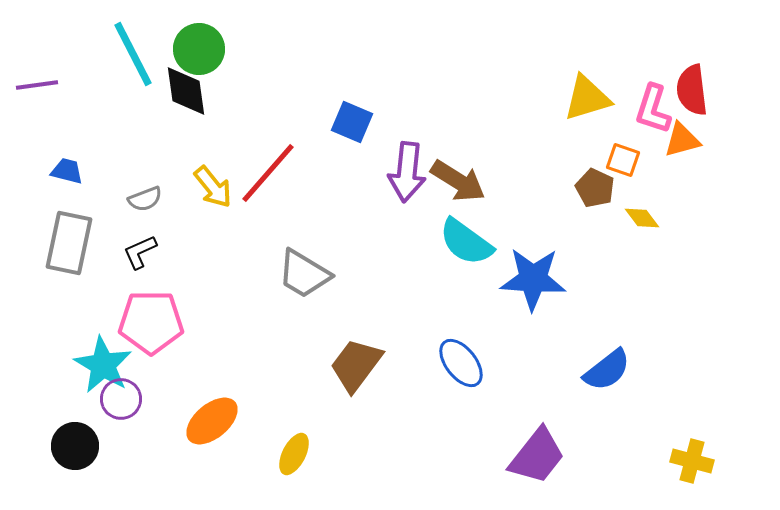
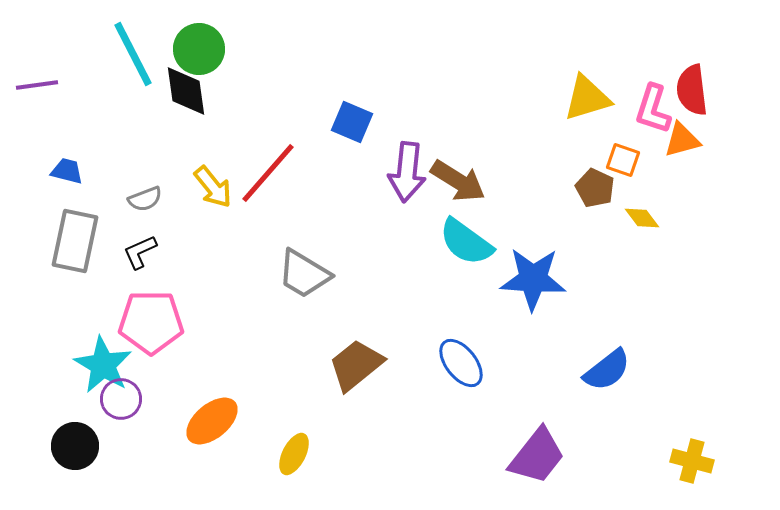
gray rectangle: moved 6 px right, 2 px up
brown trapezoid: rotated 14 degrees clockwise
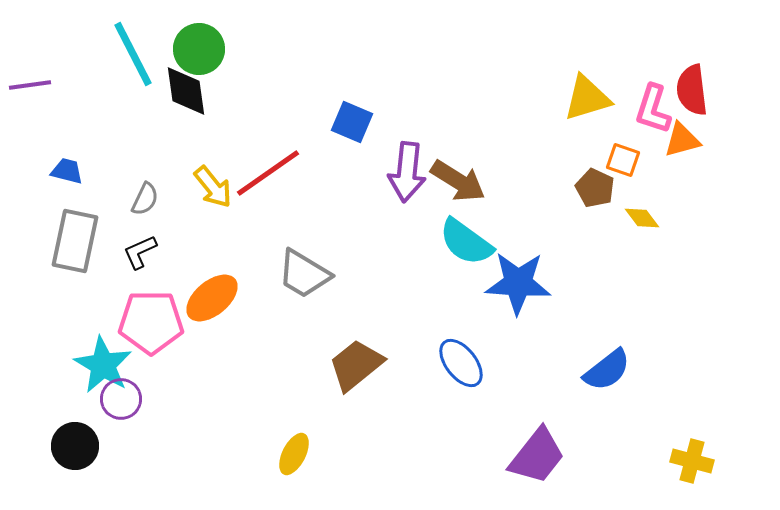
purple line: moved 7 px left
red line: rotated 14 degrees clockwise
gray semicircle: rotated 44 degrees counterclockwise
blue star: moved 15 px left, 4 px down
orange ellipse: moved 123 px up
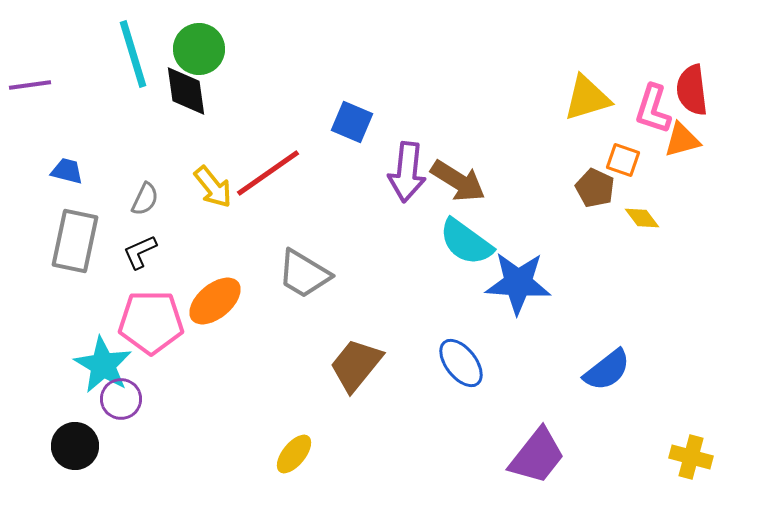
cyan line: rotated 10 degrees clockwise
orange ellipse: moved 3 px right, 3 px down
brown trapezoid: rotated 12 degrees counterclockwise
yellow ellipse: rotated 12 degrees clockwise
yellow cross: moved 1 px left, 4 px up
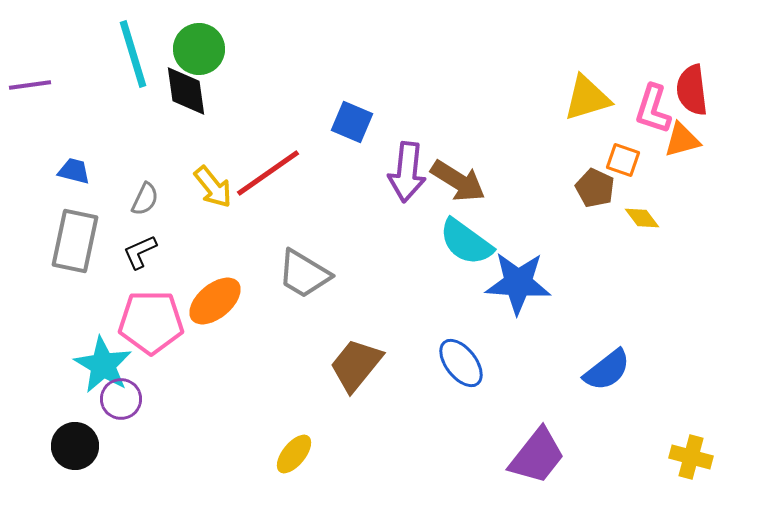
blue trapezoid: moved 7 px right
